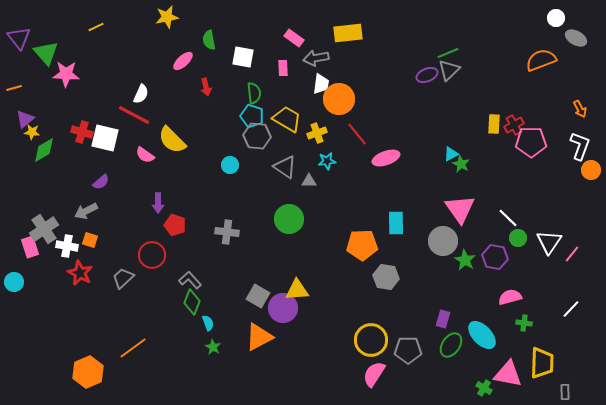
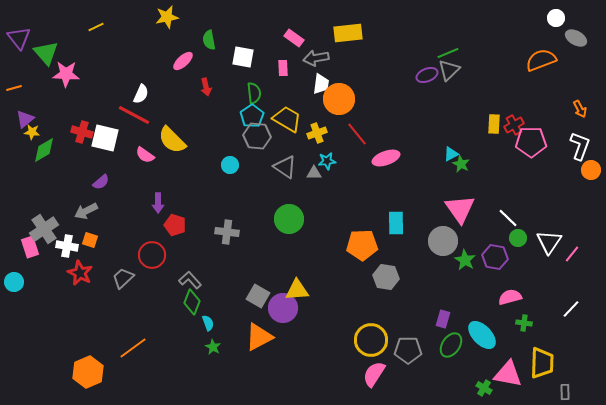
cyan pentagon at (252, 116): rotated 20 degrees clockwise
gray triangle at (309, 181): moved 5 px right, 8 px up
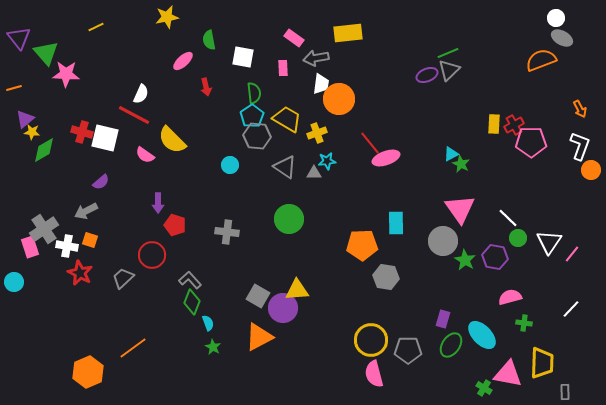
gray ellipse at (576, 38): moved 14 px left
red line at (357, 134): moved 13 px right, 9 px down
pink semicircle at (374, 374): rotated 48 degrees counterclockwise
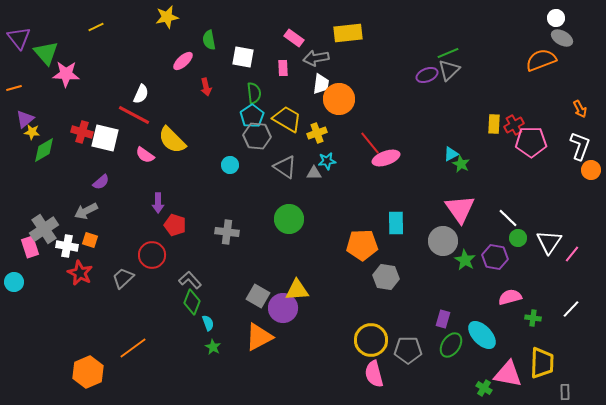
green cross at (524, 323): moved 9 px right, 5 px up
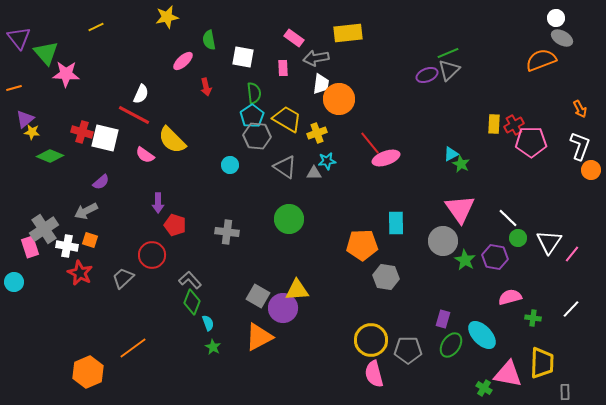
green diamond at (44, 150): moved 6 px right, 6 px down; rotated 52 degrees clockwise
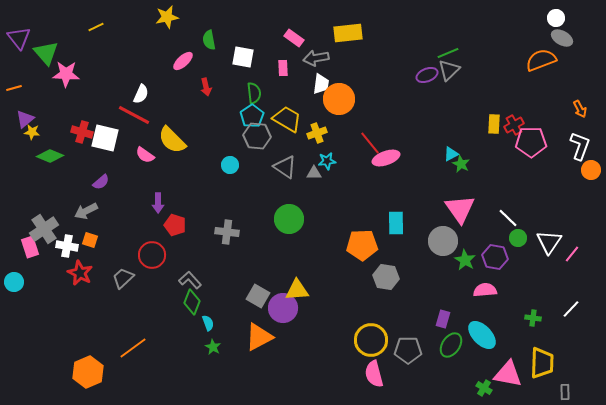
pink semicircle at (510, 297): moved 25 px left, 7 px up; rotated 10 degrees clockwise
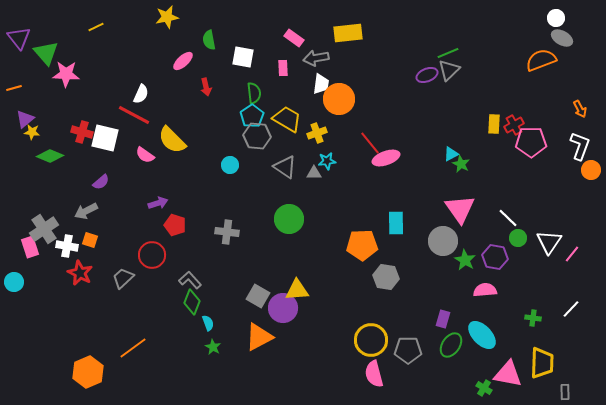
purple arrow at (158, 203): rotated 108 degrees counterclockwise
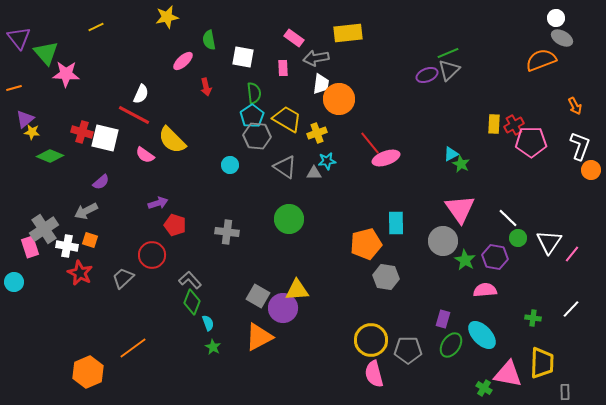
orange arrow at (580, 109): moved 5 px left, 3 px up
orange pentagon at (362, 245): moved 4 px right, 1 px up; rotated 12 degrees counterclockwise
